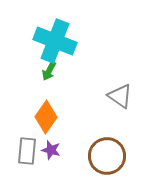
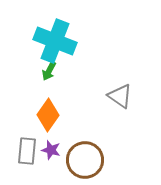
orange diamond: moved 2 px right, 2 px up
brown circle: moved 22 px left, 4 px down
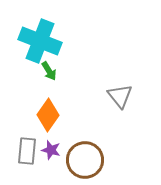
cyan cross: moved 15 px left
green arrow: rotated 60 degrees counterclockwise
gray triangle: rotated 16 degrees clockwise
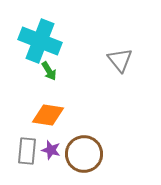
gray triangle: moved 36 px up
orange diamond: rotated 64 degrees clockwise
brown circle: moved 1 px left, 6 px up
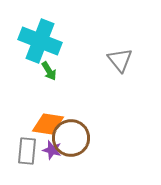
orange diamond: moved 9 px down
purple star: moved 1 px right
brown circle: moved 13 px left, 16 px up
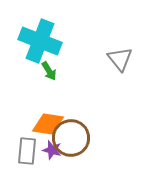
gray triangle: moved 1 px up
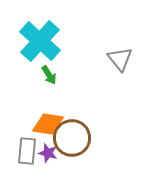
cyan cross: rotated 21 degrees clockwise
green arrow: moved 4 px down
brown circle: moved 1 px right
purple star: moved 4 px left, 3 px down
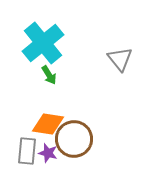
cyan cross: moved 3 px right, 2 px down; rotated 9 degrees clockwise
brown circle: moved 2 px right, 1 px down
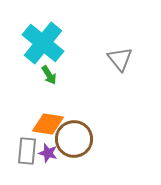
cyan cross: rotated 12 degrees counterclockwise
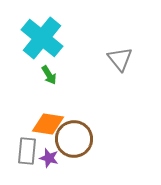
cyan cross: moved 1 px left, 5 px up
purple star: moved 1 px right, 5 px down
